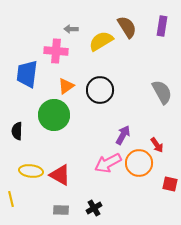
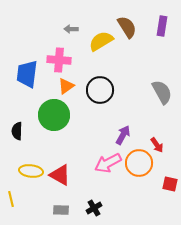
pink cross: moved 3 px right, 9 px down
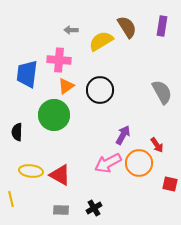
gray arrow: moved 1 px down
black semicircle: moved 1 px down
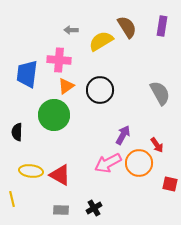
gray semicircle: moved 2 px left, 1 px down
yellow line: moved 1 px right
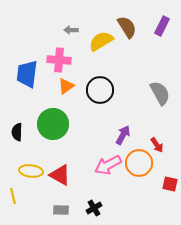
purple rectangle: rotated 18 degrees clockwise
green circle: moved 1 px left, 9 px down
pink arrow: moved 2 px down
yellow line: moved 1 px right, 3 px up
